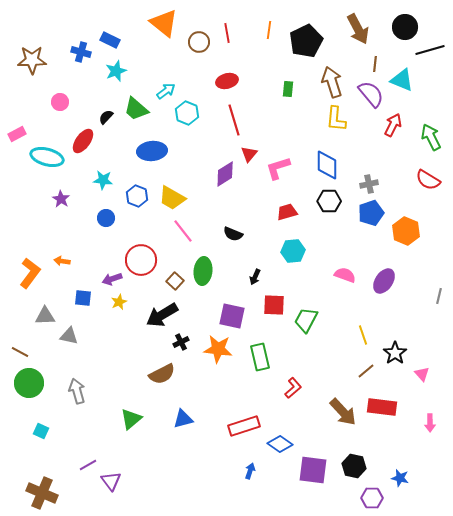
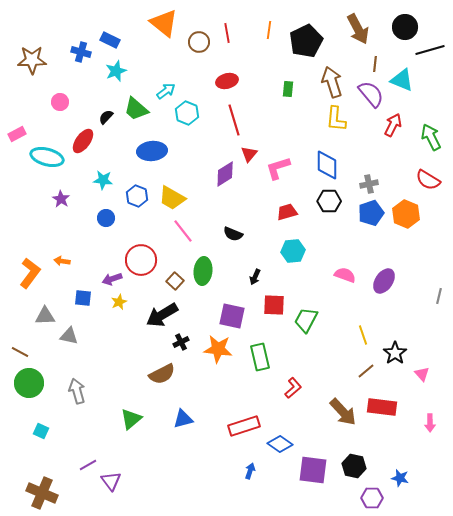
orange hexagon at (406, 231): moved 17 px up
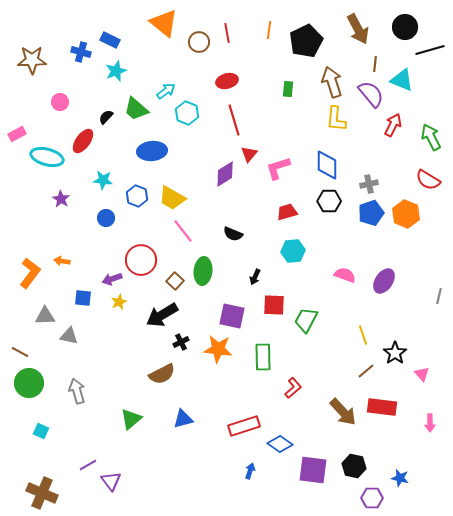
green rectangle at (260, 357): moved 3 px right; rotated 12 degrees clockwise
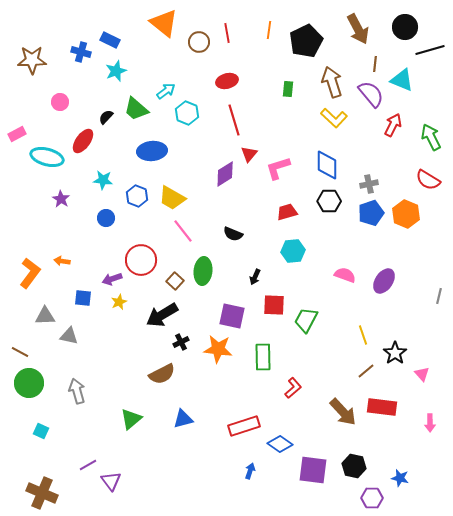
yellow L-shape at (336, 119): moved 2 px left, 1 px up; rotated 52 degrees counterclockwise
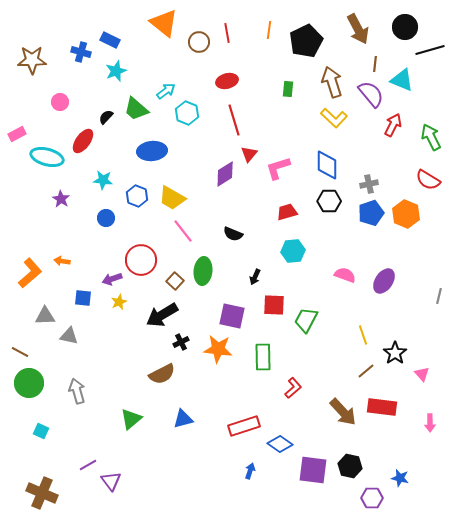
orange L-shape at (30, 273): rotated 12 degrees clockwise
black hexagon at (354, 466): moved 4 px left
